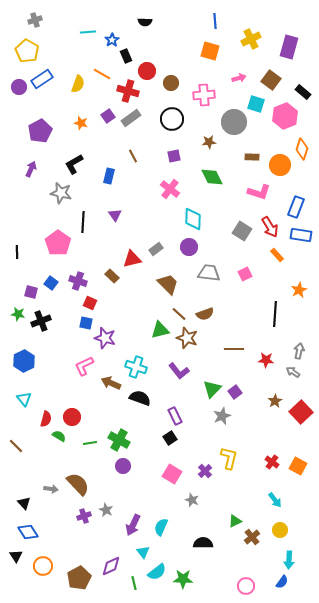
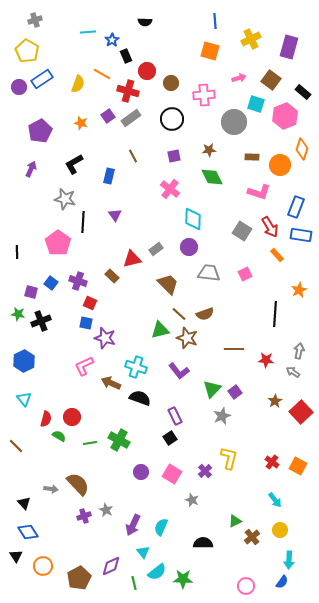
brown star at (209, 142): moved 8 px down
gray star at (61, 193): moved 4 px right, 6 px down
purple circle at (123, 466): moved 18 px right, 6 px down
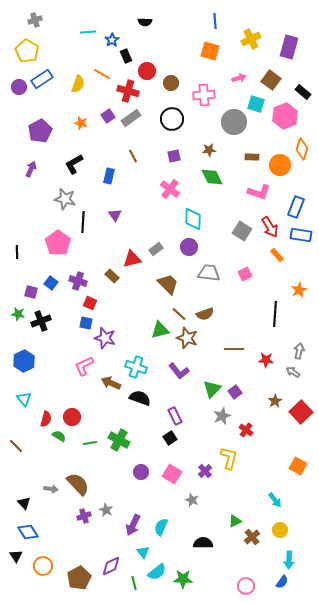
red cross at (272, 462): moved 26 px left, 32 px up
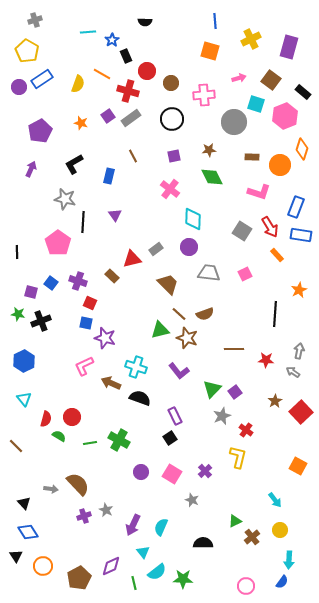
yellow L-shape at (229, 458): moved 9 px right, 1 px up
